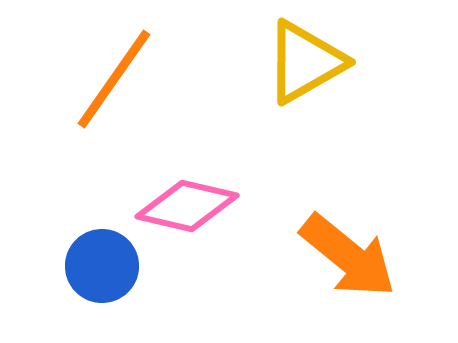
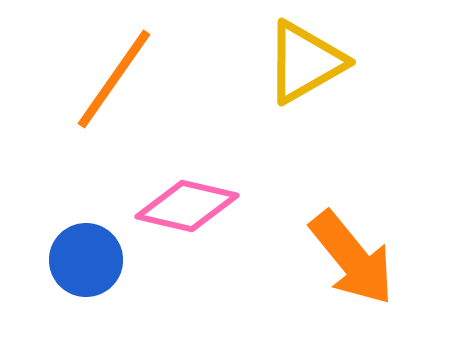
orange arrow: moved 4 px right, 2 px down; rotated 12 degrees clockwise
blue circle: moved 16 px left, 6 px up
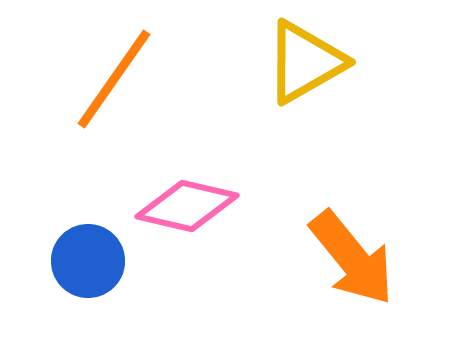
blue circle: moved 2 px right, 1 px down
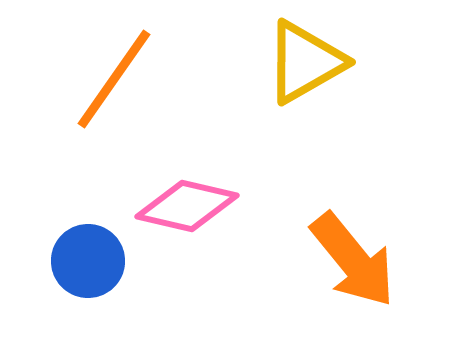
orange arrow: moved 1 px right, 2 px down
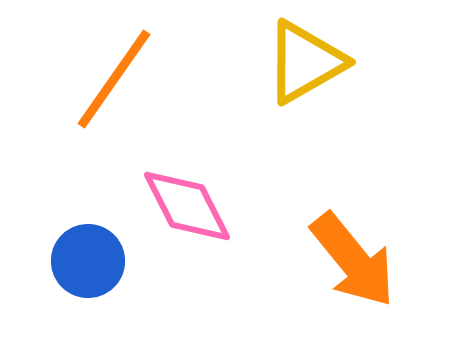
pink diamond: rotated 50 degrees clockwise
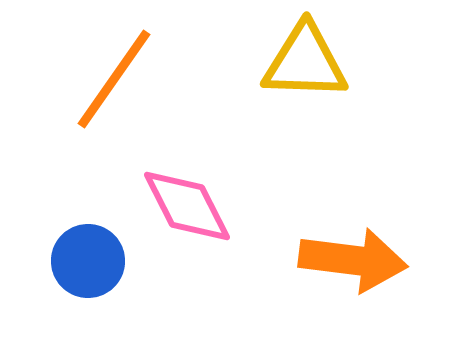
yellow triangle: rotated 32 degrees clockwise
orange arrow: rotated 44 degrees counterclockwise
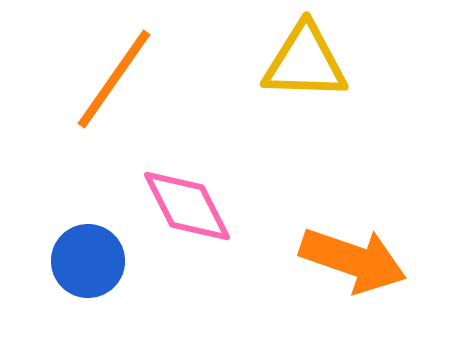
orange arrow: rotated 12 degrees clockwise
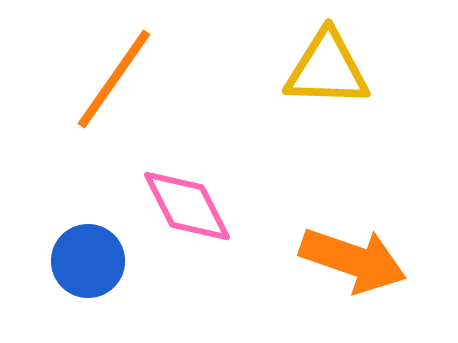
yellow triangle: moved 22 px right, 7 px down
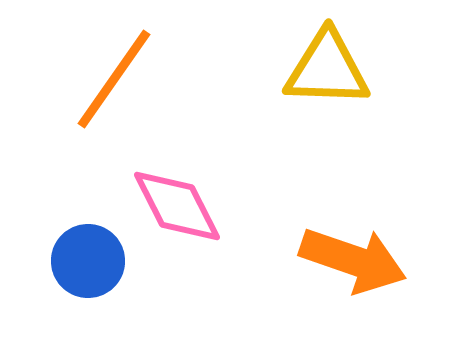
pink diamond: moved 10 px left
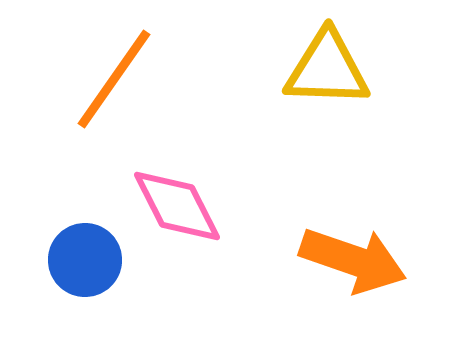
blue circle: moved 3 px left, 1 px up
